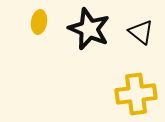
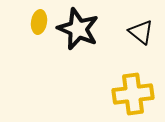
black star: moved 11 px left
yellow cross: moved 3 px left
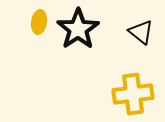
black star: rotated 15 degrees clockwise
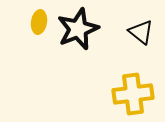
black star: rotated 12 degrees clockwise
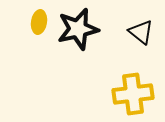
black star: rotated 9 degrees clockwise
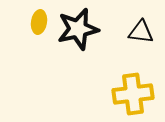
black triangle: rotated 32 degrees counterclockwise
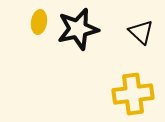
black triangle: rotated 36 degrees clockwise
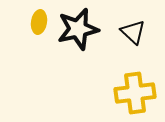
black triangle: moved 8 px left
yellow cross: moved 2 px right, 1 px up
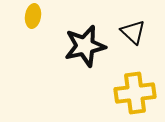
yellow ellipse: moved 6 px left, 6 px up
black star: moved 7 px right, 17 px down
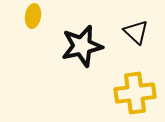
black triangle: moved 3 px right
black star: moved 3 px left
